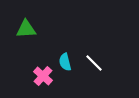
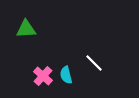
cyan semicircle: moved 1 px right, 13 px down
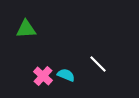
white line: moved 4 px right, 1 px down
cyan semicircle: rotated 126 degrees clockwise
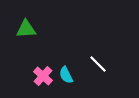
cyan semicircle: rotated 138 degrees counterclockwise
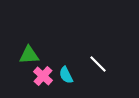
green triangle: moved 3 px right, 26 px down
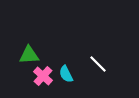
cyan semicircle: moved 1 px up
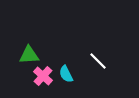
white line: moved 3 px up
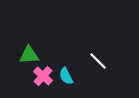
cyan semicircle: moved 2 px down
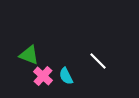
green triangle: rotated 25 degrees clockwise
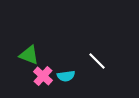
white line: moved 1 px left
cyan semicircle: rotated 72 degrees counterclockwise
